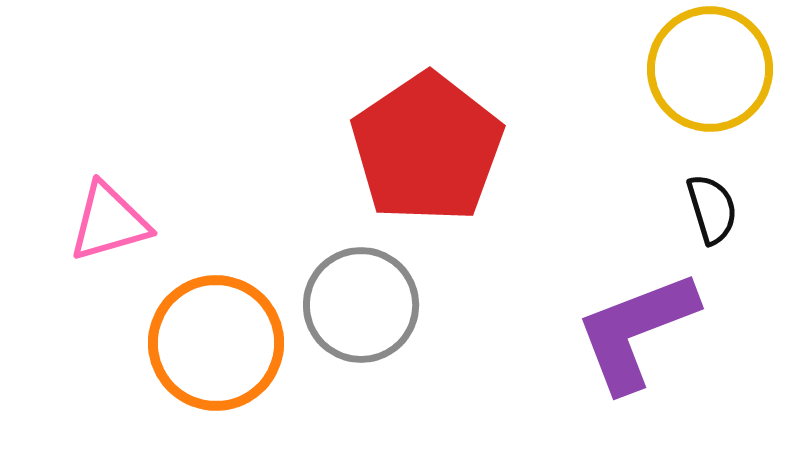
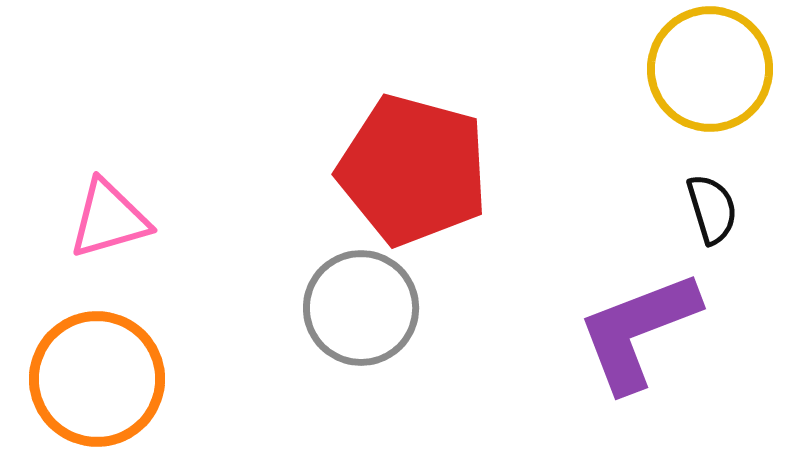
red pentagon: moved 14 px left, 22 px down; rotated 23 degrees counterclockwise
pink triangle: moved 3 px up
gray circle: moved 3 px down
purple L-shape: moved 2 px right
orange circle: moved 119 px left, 36 px down
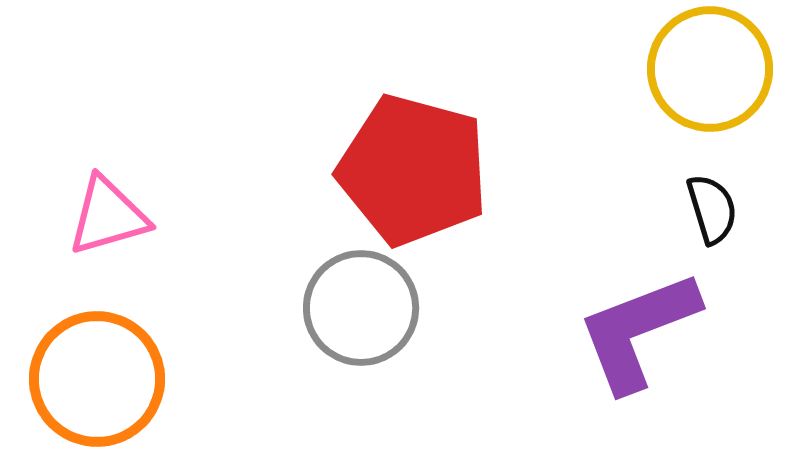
pink triangle: moved 1 px left, 3 px up
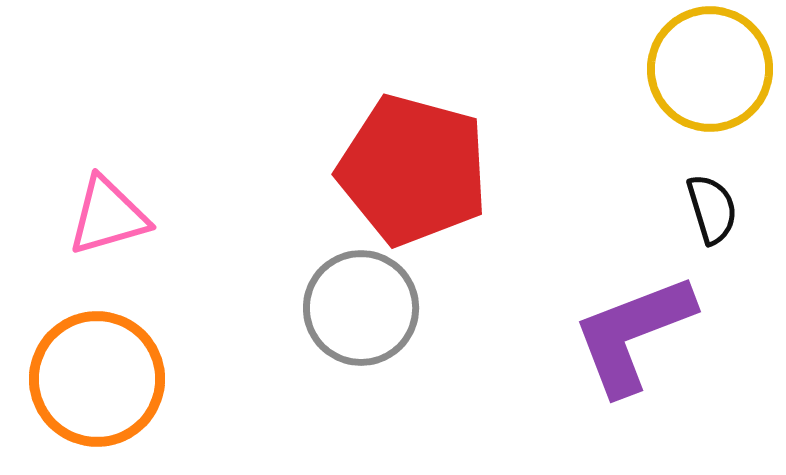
purple L-shape: moved 5 px left, 3 px down
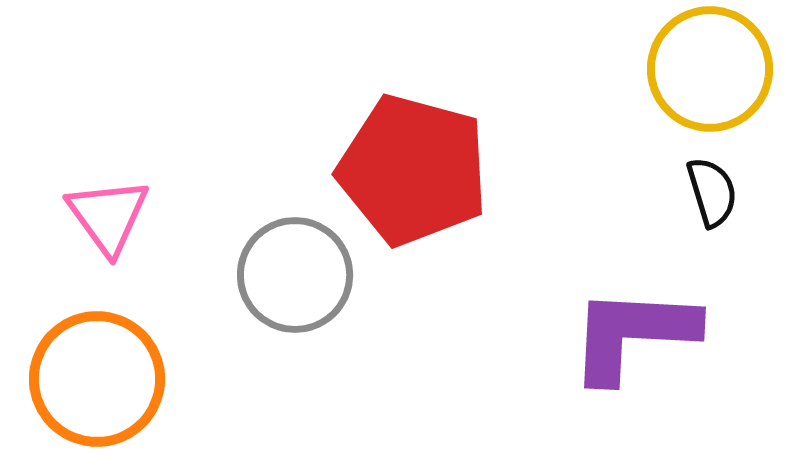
black semicircle: moved 17 px up
pink triangle: rotated 50 degrees counterclockwise
gray circle: moved 66 px left, 33 px up
purple L-shape: rotated 24 degrees clockwise
